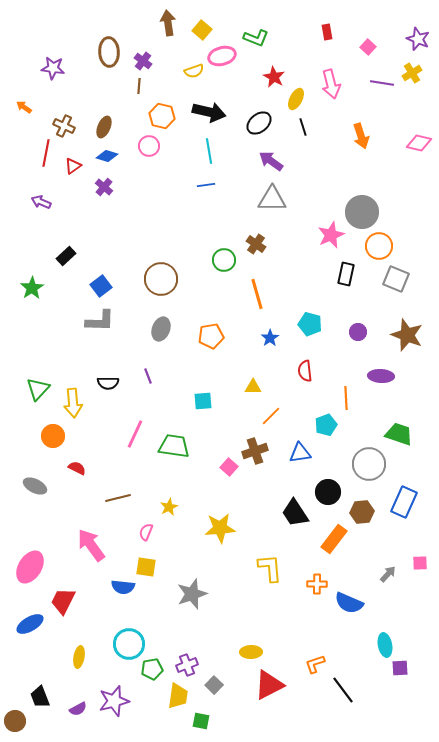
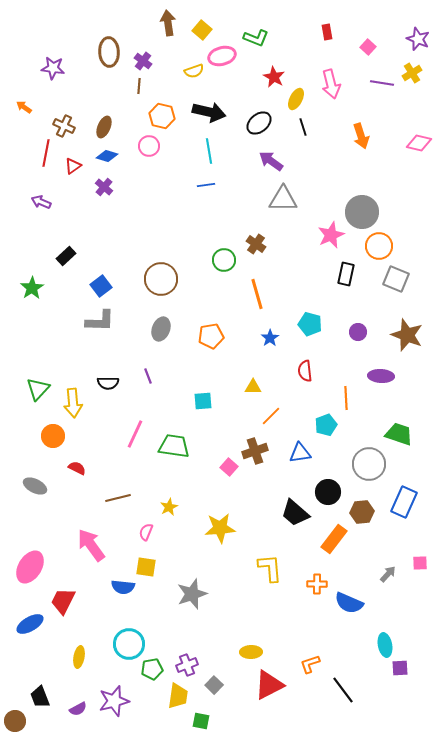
gray triangle at (272, 199): moved 11 px right
black trapezoid at (295, 513): rotated 16 degrees counterclockwise
orange L-shape at (315, 664): moved 5 px left
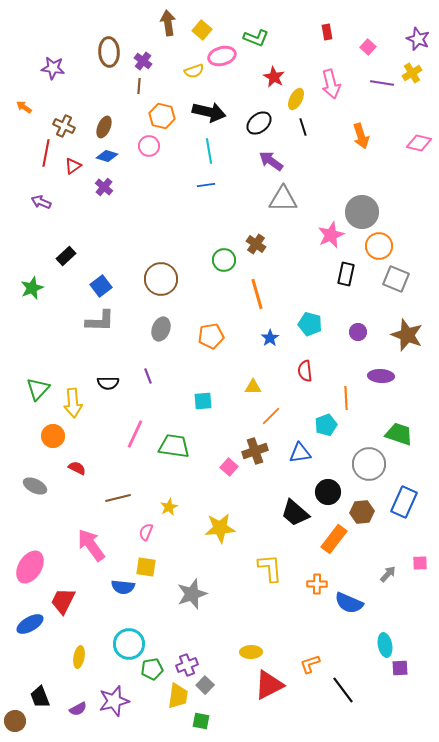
green star at (32, 288): rotated 10 degrees clockwise
gray square at (214, 685): moved 9 px left
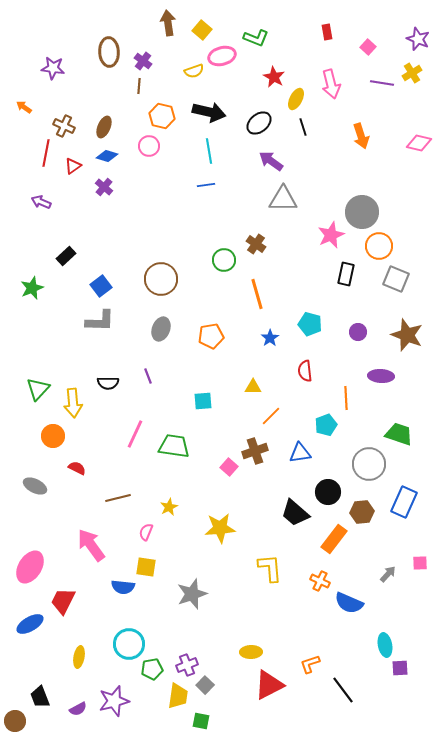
orange cross at (317, 584): moved 3 px right, 3 px up; rotated 24 degrees clockwise
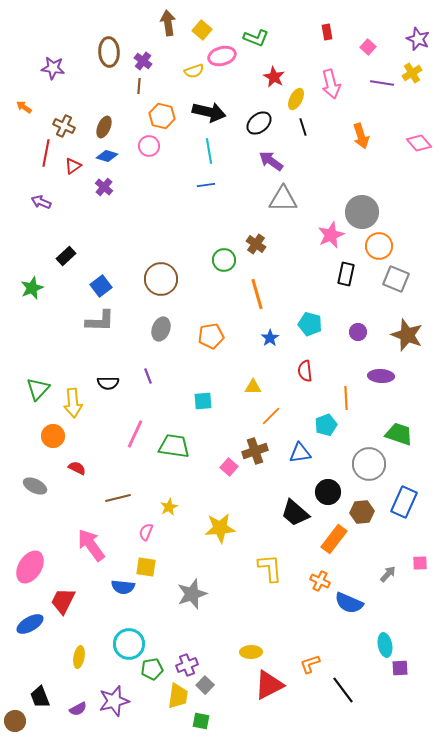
pink diamond at (419, 143): rotated 35 degrees clockwise
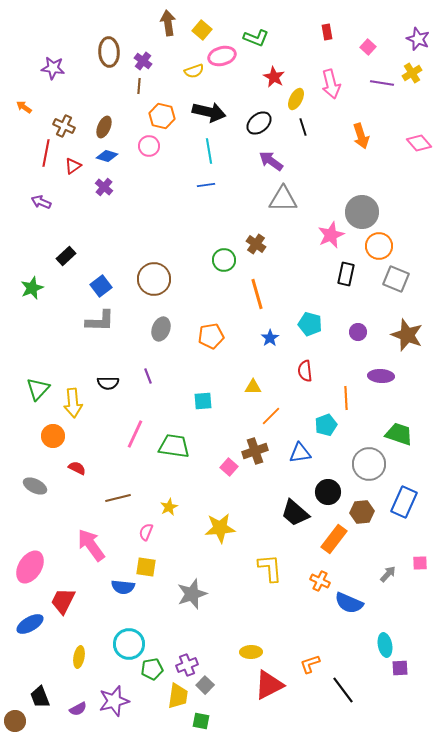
brown circle at (161, 279): moved 7 px left
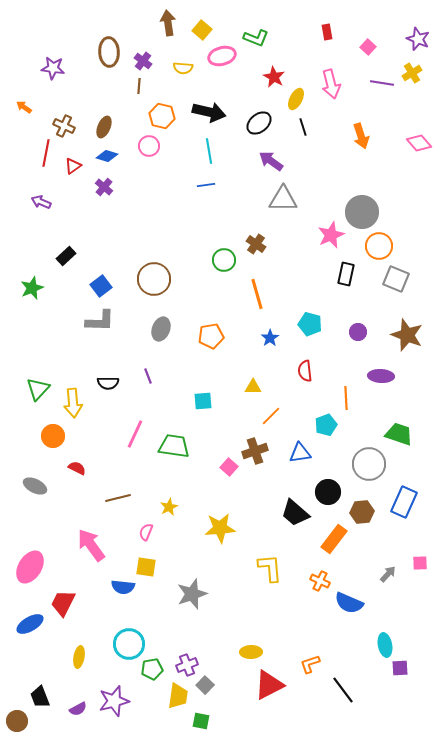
yellow semicircle at (194, 71): moved 11 px left, 3 px up; rotated 24 degrees clockwise
red trapezoid at (63, 601): moved 2 px down
brown circle at (15, 721): moved 2 px right
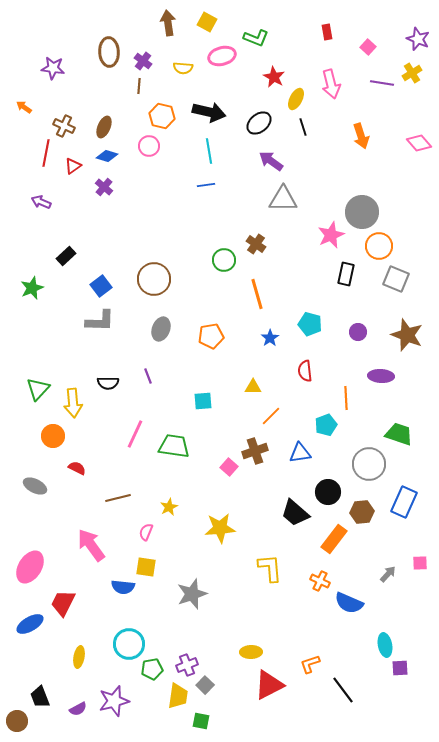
yellow square at (202, 30): moved 5 px right, 8 px up; rotated 12 degrees counterclockwise
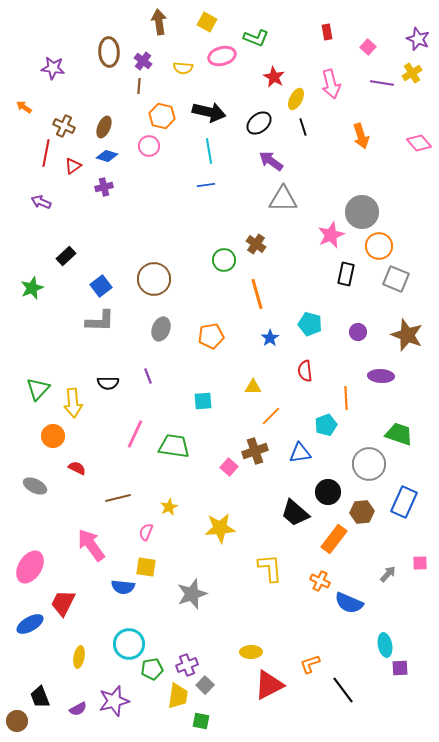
brown arrow at (168, 23): moved 9 px left, 1 px up
purple cross at (104, 187): rotated 36 degrees clockwise
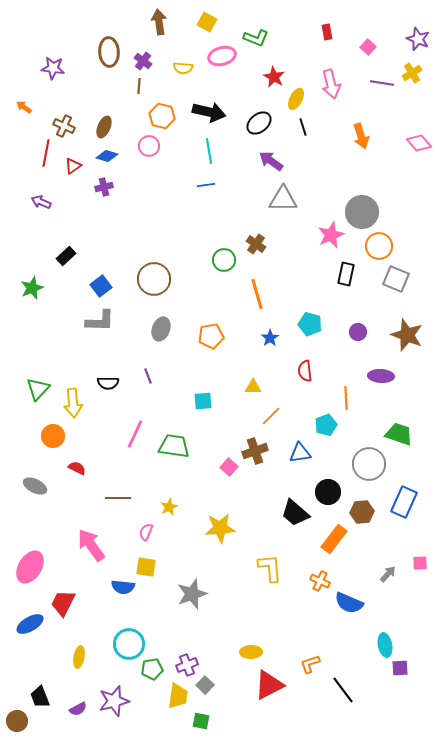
brown line at (118, 498): rotated 15 degrees clockwise
